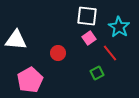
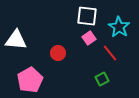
green square: moved 5 px right, 6 px down
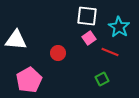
red line: moved 1 px up; rotated 30 degrees counterclockwise
pink pentagon: moved 1 px left
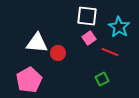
white triangle: moved 21 px right, 3 px down
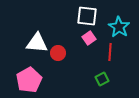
red line: rotated 72 degrees clockwise
